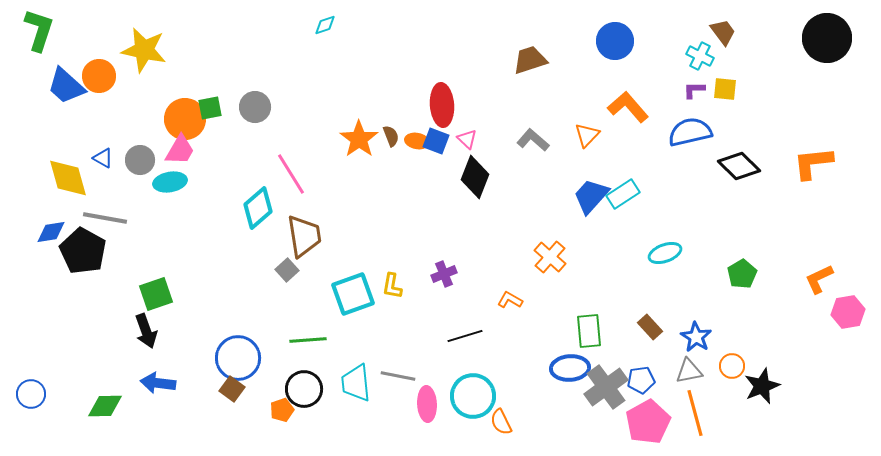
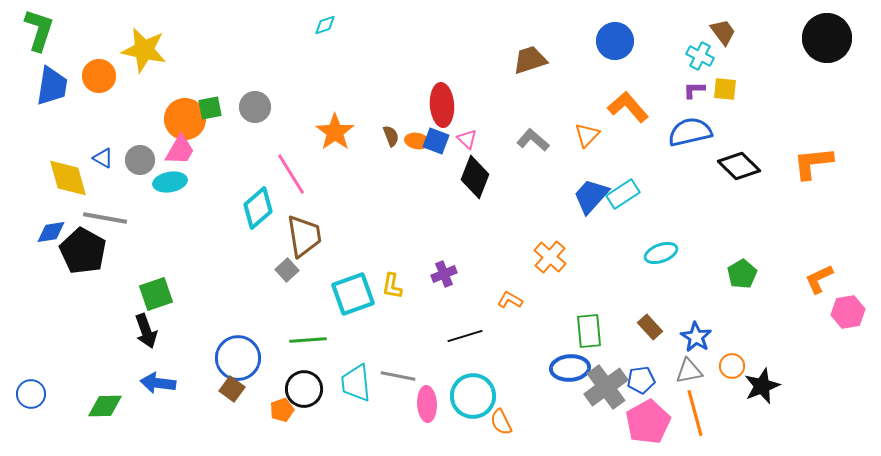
blue trapezoid at (66, 86): moved 14 px left; rotated 123 degrees counterclockwise
orange star at (359, 139): moved 24 px left, 7 px up
cyan ellipse at (665, 253): moved 4 px left
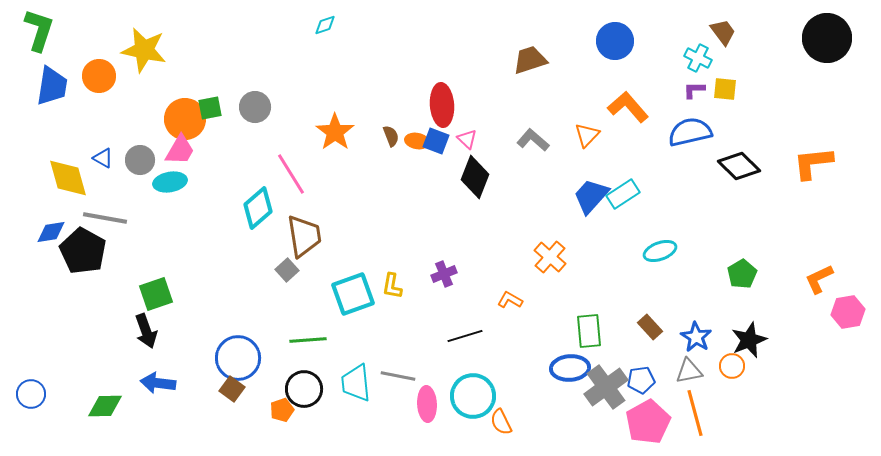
cyan cross at (700, 56): moved 2 px left, 2 px down
cyan ellipse at (661, 253): moved 1 px left, 2 px up
black star at (762, 386): moved 13 px left, 46 px up
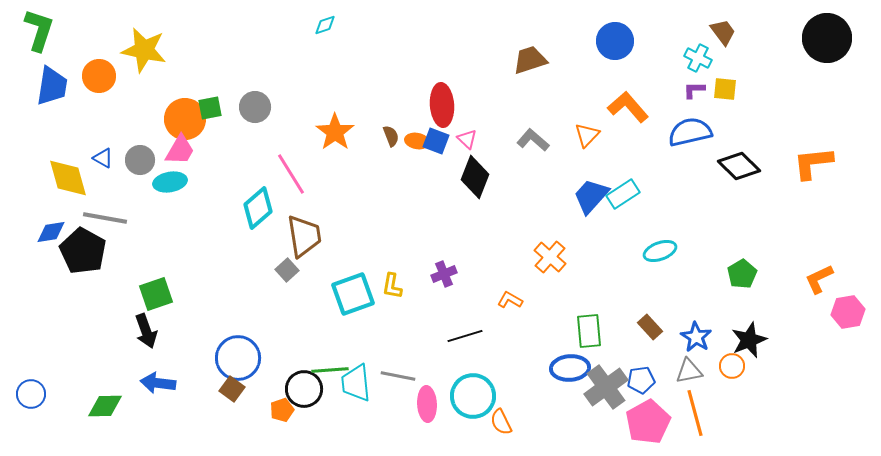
green line at (308, 340): moved 22 px right, 30 px down
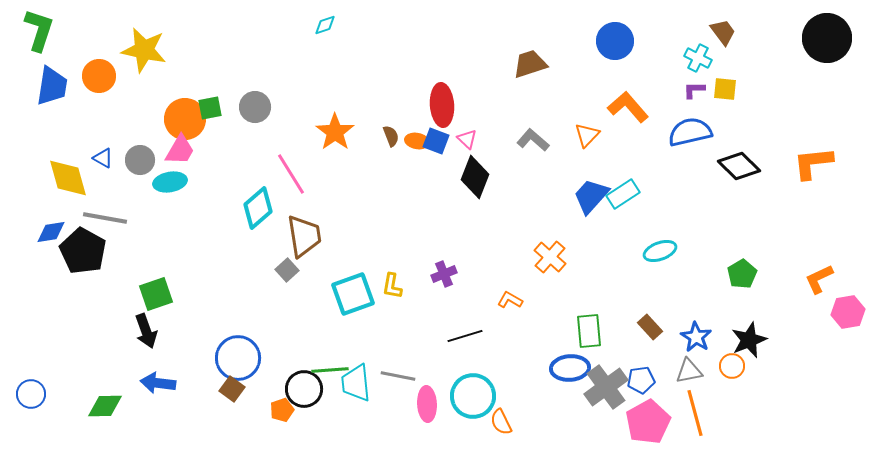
brown trapezoid at (530, 60): moved 4 px down
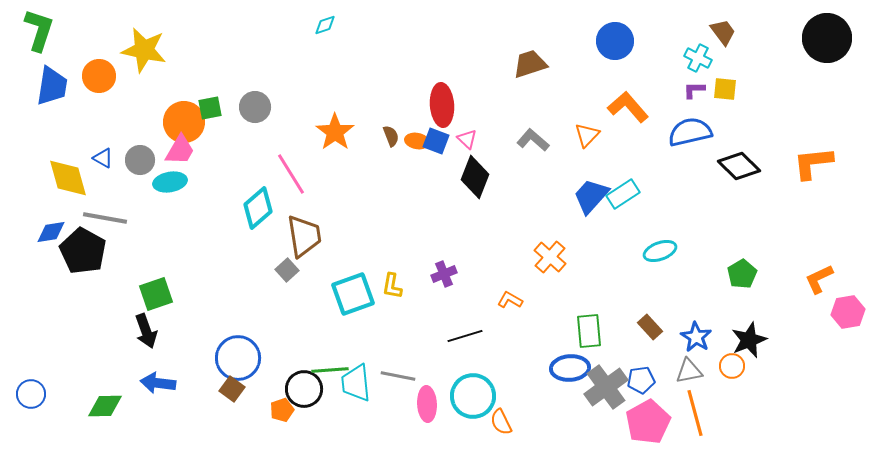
orange circle at (185, 119): moved 1 px left, 3 px down
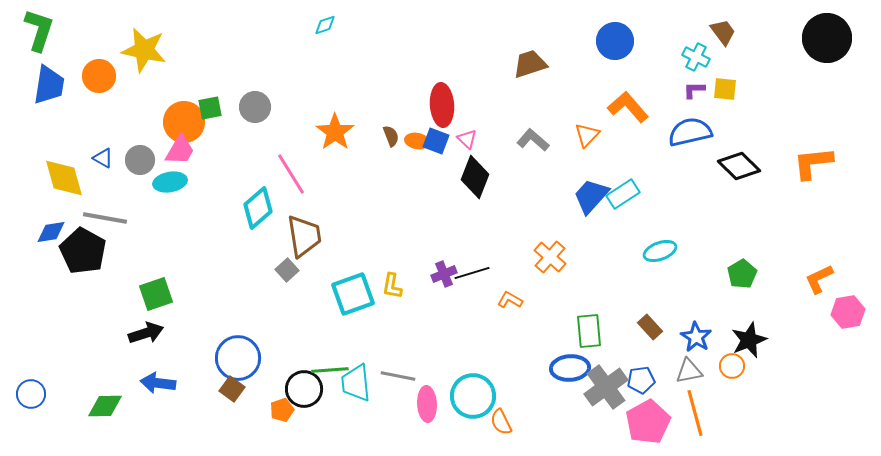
cyan cross at (698, 58): moved 2 px left, 1 px up
blue trapezoid at (52, 86): moved 3 px left, 1 px up
yellow diamond at (68, 178): moved 4 px left
black arrow at (146, 331): moved 2 px down; rotated 88 degrees counterclockwise
black line at (465, 336): moved 7 px right, 63 px up
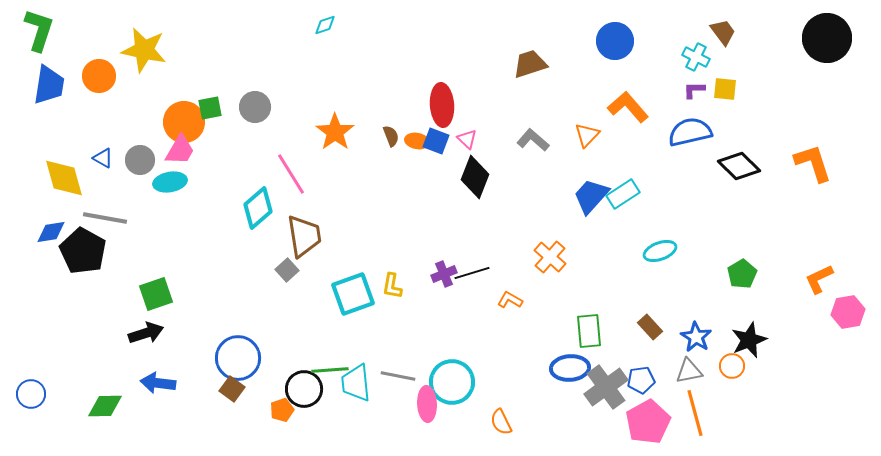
orange L-shape at (813, 163): rotated 78 degrees clockwise
cyan circle at (473, 396): moved 21 px left, 14 px up
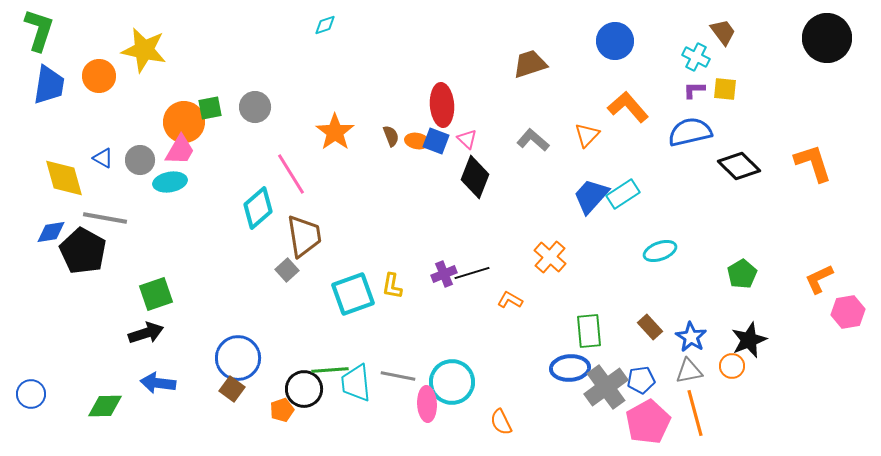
blue star at (696, 337): moved 5 px left
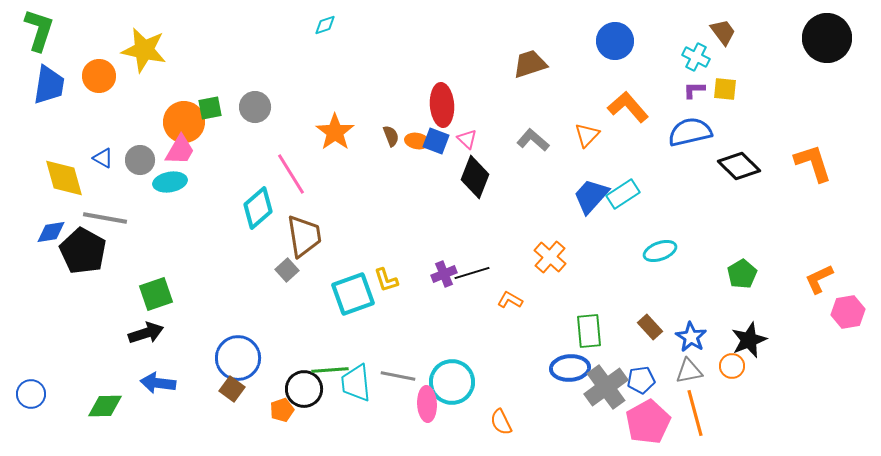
yellow L-shape at (392, 286): moved 6 px left, 6 px up; rotated 28 degrees counterclockwise
